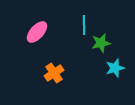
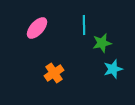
pink ellipse: moved 4 px up
green star: moved 1 px right
cyan star: moved 2 px left, 1 px down
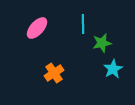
cyan line: moved 1 px left, 1 px up
cyan star: rotated 12 degrees counterclockwise
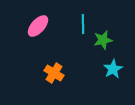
pink ellipse: moved 1 px right, 2 px up
green star: moved 1 px right, 3 px up
orange cross: rotated 24 degrees counterclockwise
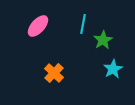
cyan line: rotated 12 degrees clockwise
green star: rotated 18 degrees counterclockwise
orange cross: rotated 12 degrees clockwise
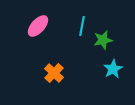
cyan line: moved 1 px left, 2 px down
green star: rotated 18 degrees clockwise
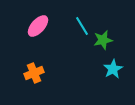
cyan line: rotated 42 degrees counterclockwise
orange cross: moved 20 px left; rotated 24 degrees clockwise
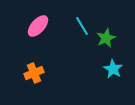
green star: moved 3 px right, 2 px up; rotated 12 degrees counterclockwise
cyan star: rotated 12 degrees counterclockwise
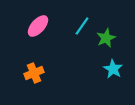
cyan line: rotated 66 degrees clockwise
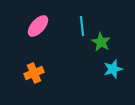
cyan line: rotated 42 degrees counterclockwise
green star: moved 5 px left, 4 px down; rotated 18 degrees counterclockwise
cyan star: rotated 24 degrees clockwise
